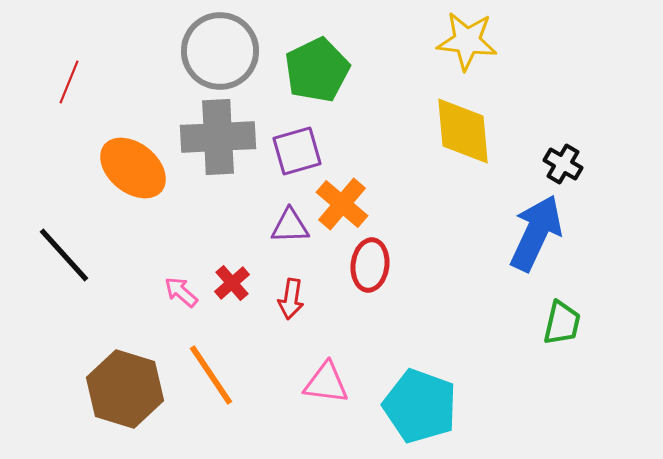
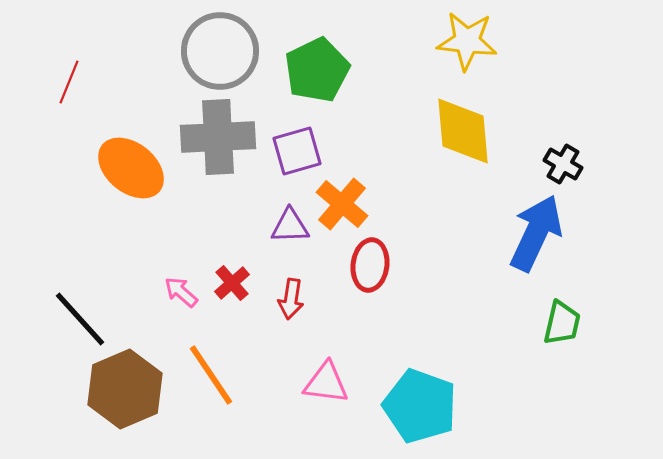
orange ellipse: moved 2 px left
black line: moved 16 px right, 64 px down
brown hexagon: rotated 20 degrees clockwise
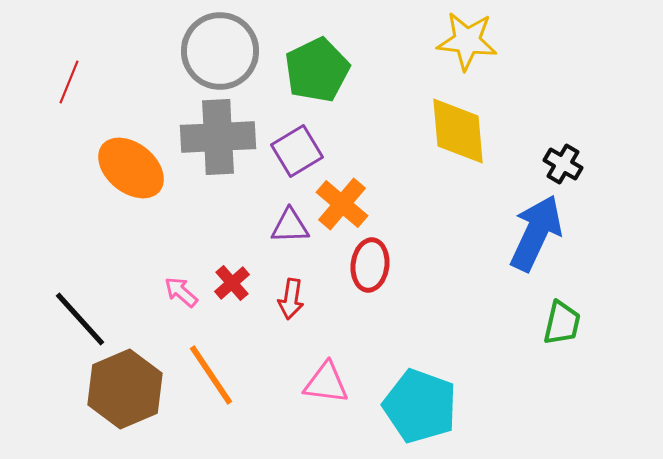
yellow diamond: moved 5 px left
purple square: rotated 15 degrees counterclockwise
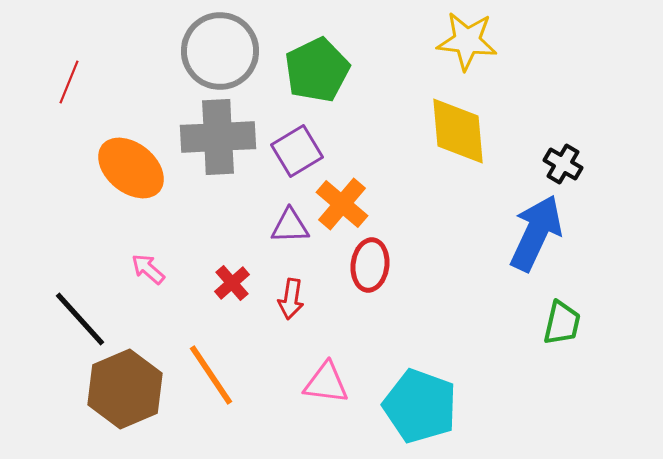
pink arrow: moved 33 px left, 23 px up
